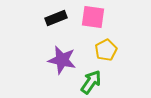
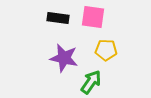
black rectangle: moved 2 px right; rotated 30 degrees clockwise
yellow pentagon: rotated 30 degrees clockwise
purple star: moved 2 px right, 2 px up
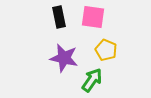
black rectangle: moved 1 px right, 1 px up; rotated 70 degrees clockwise
yellow pentagon: rotated 20 degrees clockwise
green arrow: moved 1 px right, 2 px up
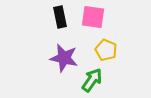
black rectangle: moved 1 px right
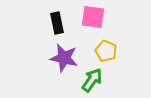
black rectangle: moved 3 px left, 6 px down
yellow pentagon: moved 1 px down
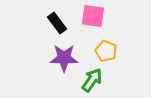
pink square: moved 1 px up
black rectangle: rotated 25 degrees counterclockwise
purple star: rotated 12 degrees counterclockwise
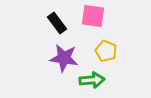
purple star: rotated 8 degrees clockwise
green arrow: rotated 50 degrees clockwise
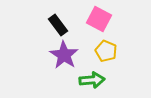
pink square: moved 6 px right, 3 px down; rotated 20 degrees clockwise
black rectangle: moved 1 px right, 2 px down
purple star: moved 3 px up; rotated 24 degrees clockwise
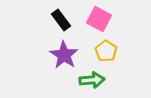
black rectangle: moved 3 px right, 5 px up
yellow pentagon: rotated 10 degrees clockwise
